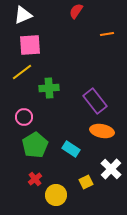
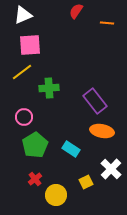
orange line: moved 11 px up; rotated 16 degrees clockwise
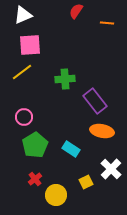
green cross: moved 16 px right, 9 px up
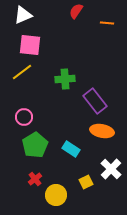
pink square: rotated 10 degrees clockwise
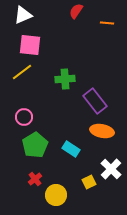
yellow square: moved 3 px right
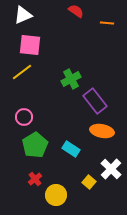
red semicircle: rotated 91 degrees clockwise
green cross: moved 6 px right; rotated 24 degrees counterclockwise
yellow square: rotated 24 degrees counterclockwise
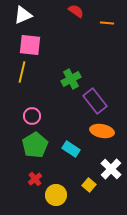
yellow line: rotated 40 degrees counterclockwise
pink circle: moved 8 px right, 1 px up
yellow square: moved 3 px down
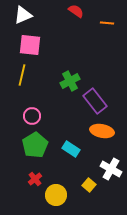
yellow line: moved 3 px down
green cross: moved 1 px left, 2 px down
white cross: rotated 15 degrees counterclockwise
